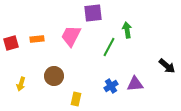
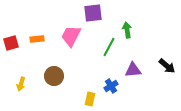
purple triangle: moved 2 px left, 14 px up
yellow rectangle: moved 14 px right
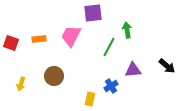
orange rectangle: moved 2 px right
red square: rotated 35 degrees clockwise
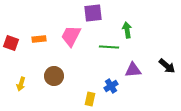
green line: rotated 66 degrees clockwise
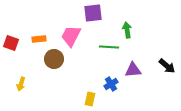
brown circle: moved 17 px up
blue cross: moved 2 px up
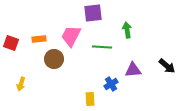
green line: moved 7 px left
yellow rectangle: rotated 16 degrees counterclockwise
